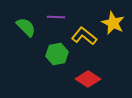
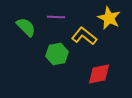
yellow star: moved 4 px left, 5 px up
red diamond: moved 11 px right, 5 px up; rotated 45 degrees counterclockwise
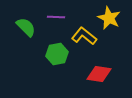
red diamond: rotated 20 degrees clockwise
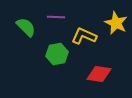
yellow star: moved 7 px right, 5 px down
yellow L-shape: rotated 15 degrees counterclockwise
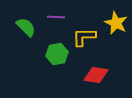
yellow L-shape: moved 1 px down; rotated 25 degrees counterclockwise
red diamond: moved 3 px left, 1 px down
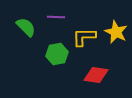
yellow star: moved 9 px down
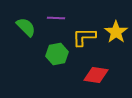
purple line: moved 1 px down
yellow star: rotated 10 degrees clockwise
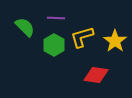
green semicircle: moved 1 px left
yellow star: moved 1 px left, 9 px down
yellow L-shape: moved 2 px left; rotated 15 degrees counterclockwise
green hexagon: moved 3 px left, 9 px up; rotated 20 degrees counterclockwise
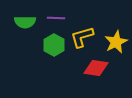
green semicircle: moved 5 px up; rotated 135 degrees clockwise
yellow star: moved 1 px right, 1 px down; rotated 10 degrees clockwise
red diamond: moved 7 px up
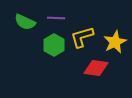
green semicircle: rotated 25 degrees clockwise
yellow star: moved 1 px left
